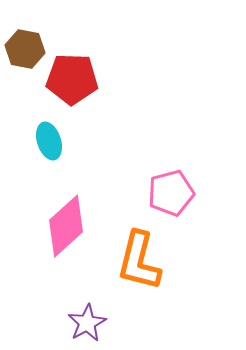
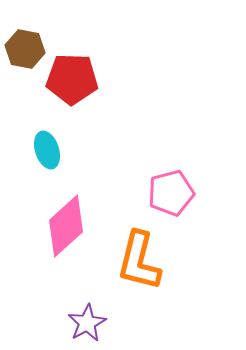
cyan ellipse: moved 2 px left, 9 px down
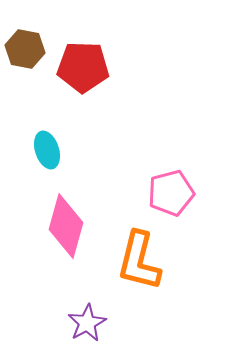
red pentagon: moved 11 px right, 12 px up
pink diamond: rotated 32 degrees counterclockwise
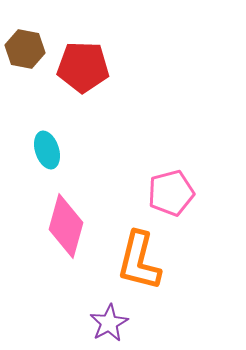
purple star: moved 22 px right
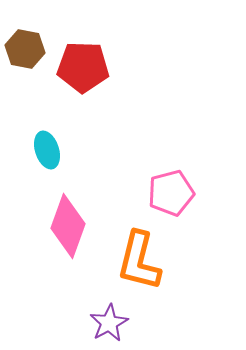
pink diamond: moved 2 px right; rotated 4 degrees clockwise
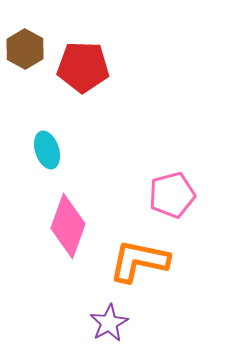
brown hexagon: rotated 18 degrees clockwise
pink pentagon: moved 1 px right, 2 px down
orange L-shape: rotated 88 degrees clockwise
